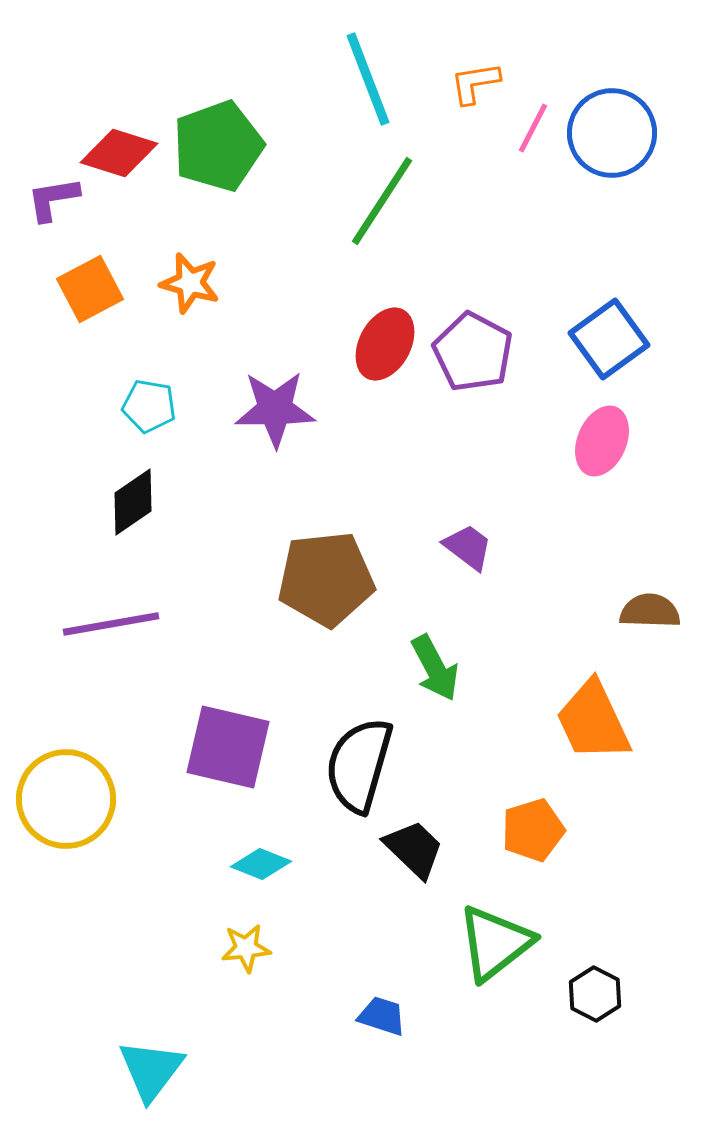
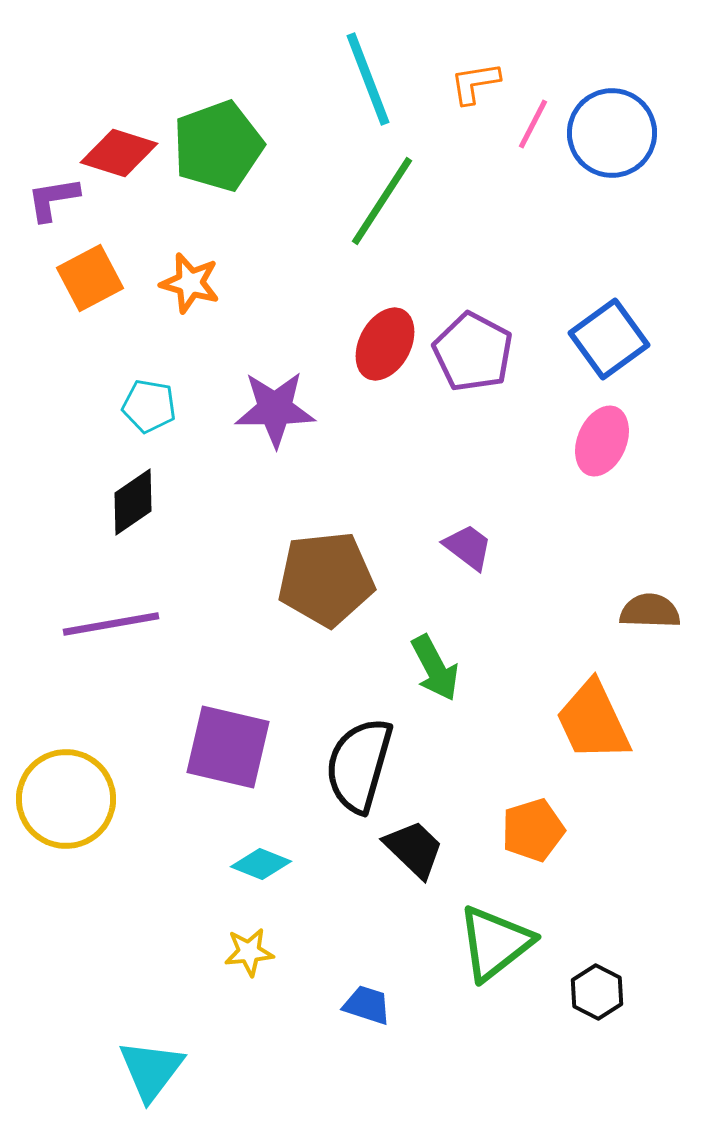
pink line: moved 4 px up
orange square: moved 11 px up
yellow star: moved 3 px right, 4 px down
black hexagon: moved 2 px right, 2 px up
blue trapezoid: moved 15 px left, 11 px up
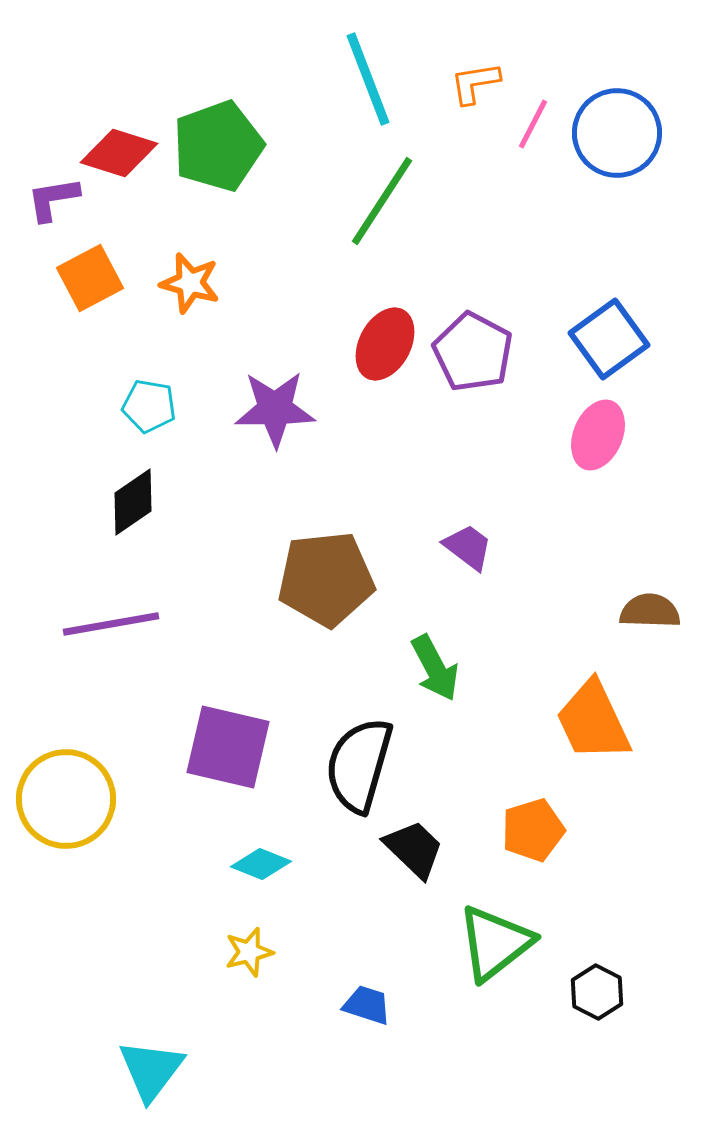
blue circle: moved 5 px right
pink ellipse: moved 4 px left, 6 px up
yellow star: rotated 9 degrees counterclockwise
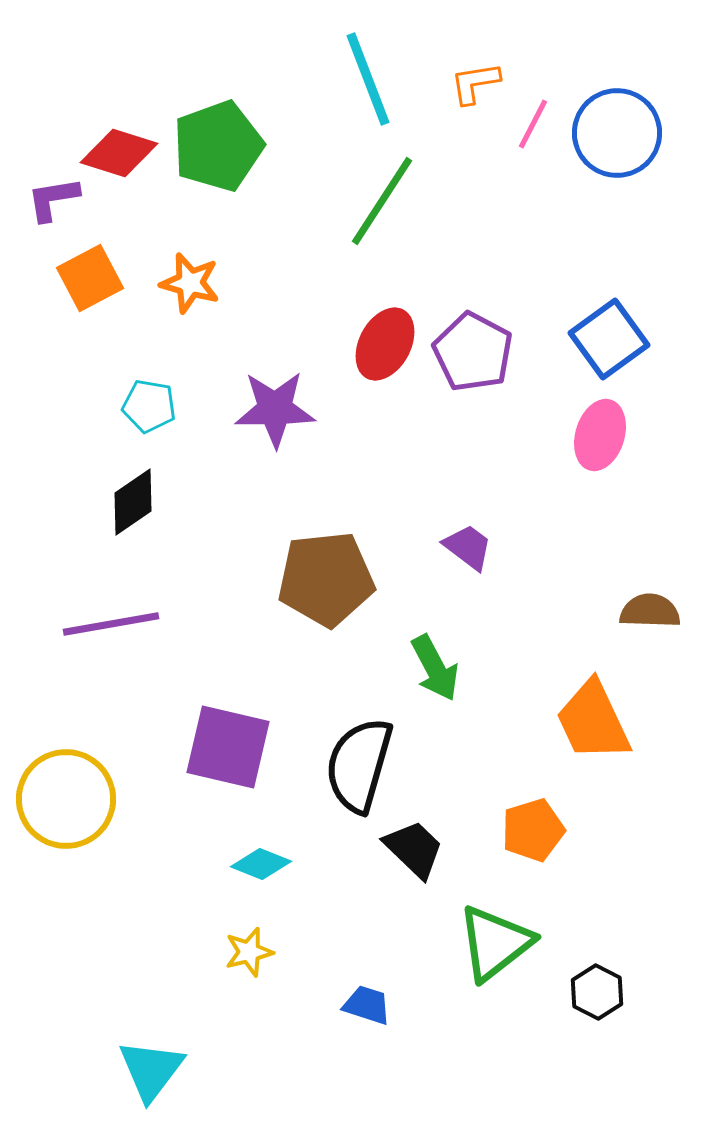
pink ellipse: moved 2 px right; rotated 6 degrees counterclockwise
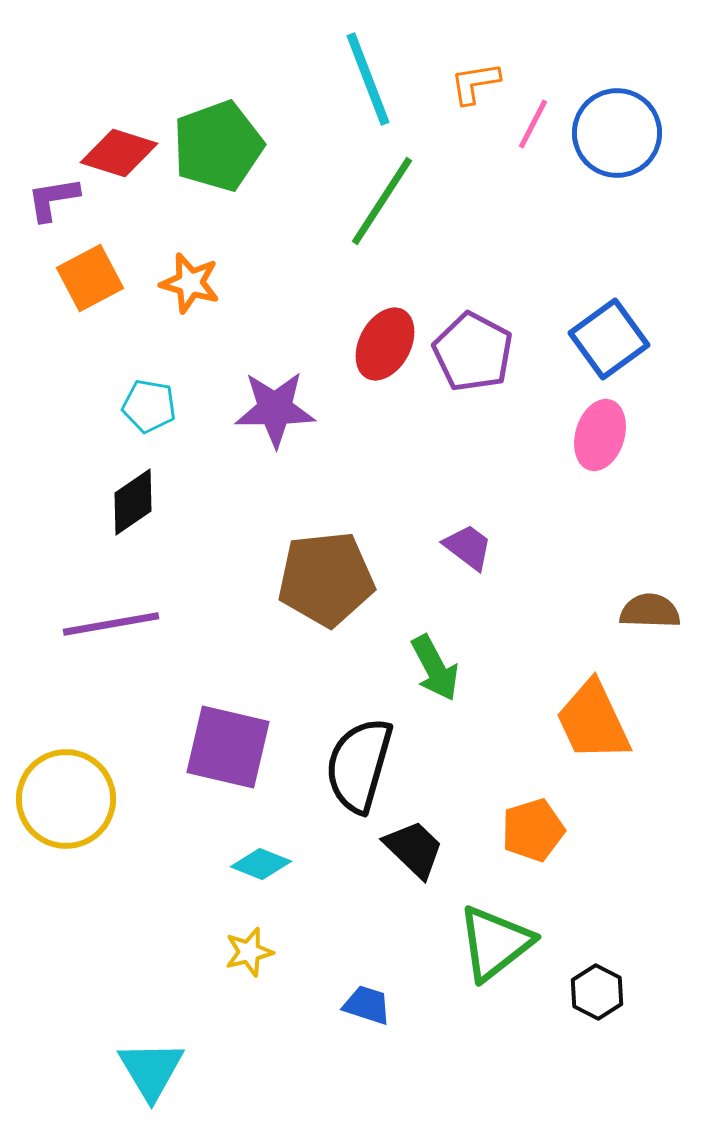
cyan triangle: rotated 8 degrees counterclockwise
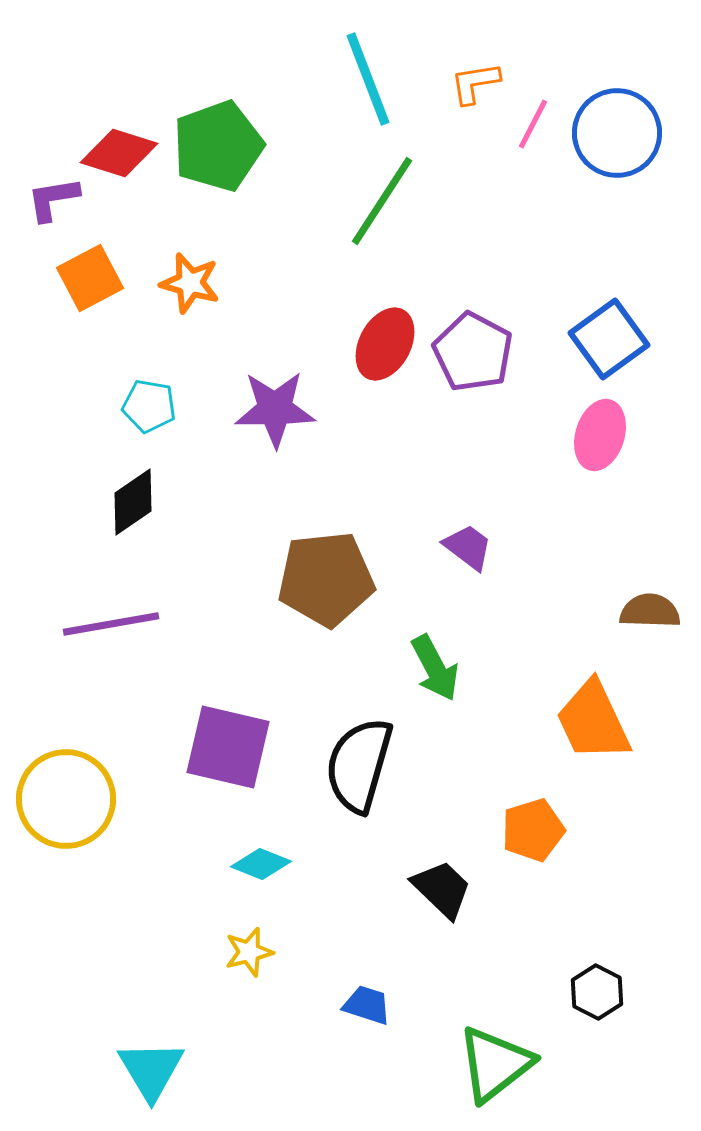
black trapezoid: moved 28 px right, 40 px down
green triangle: moved 121 px down
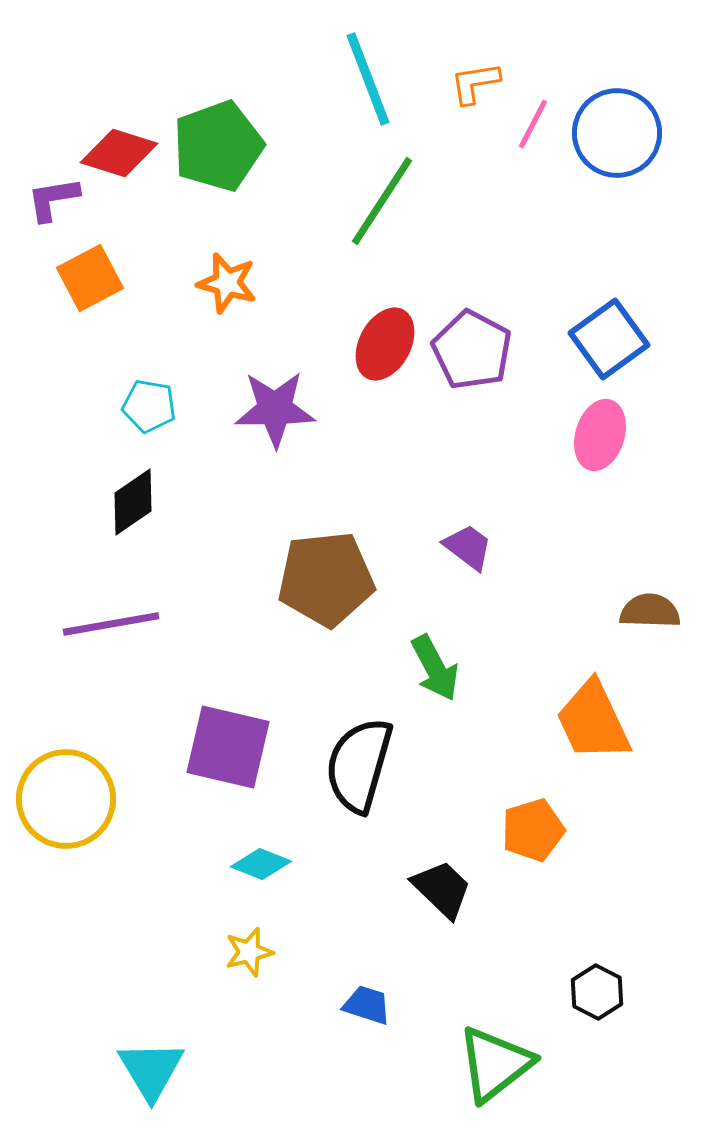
orange star: moved 37 px right
purple pentagon: moved 1 px left, 2 px up
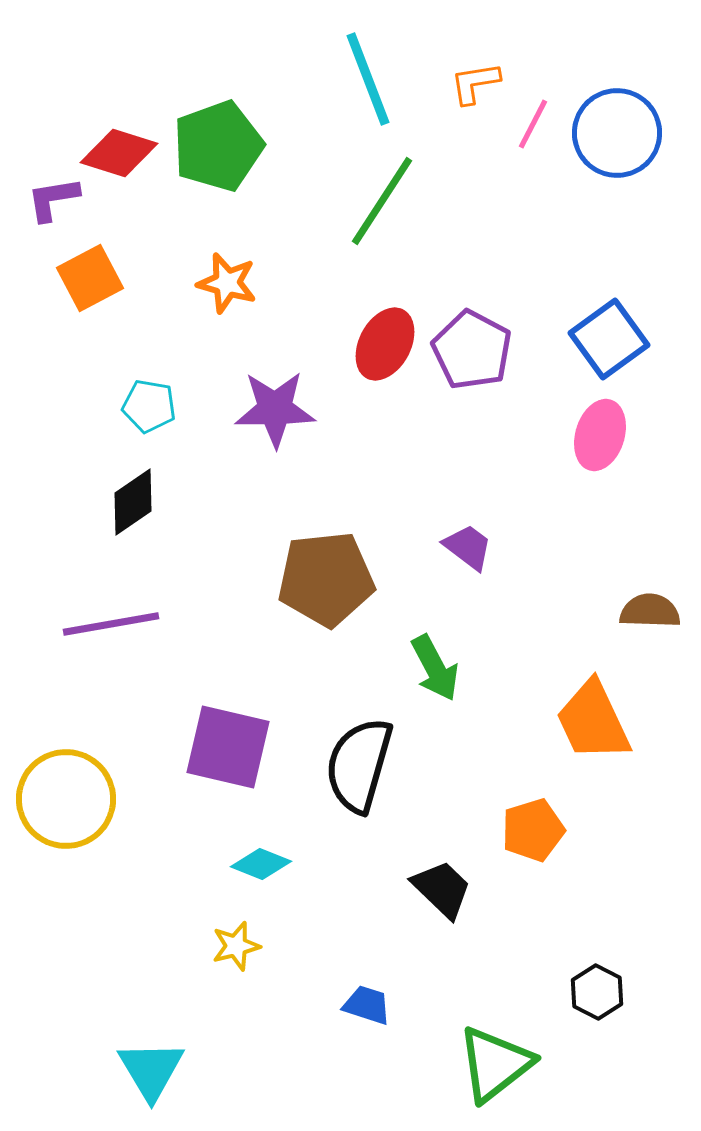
yellow star: moved 13 px left, 6 px up
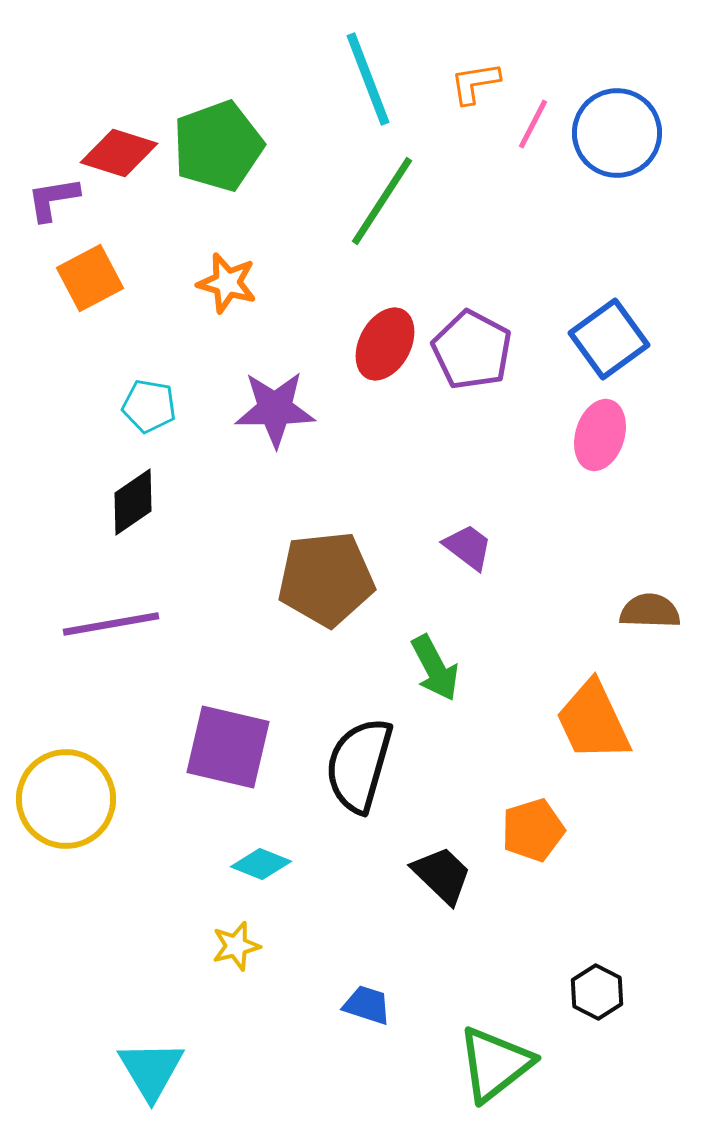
black trapezoid: moved 14 px up
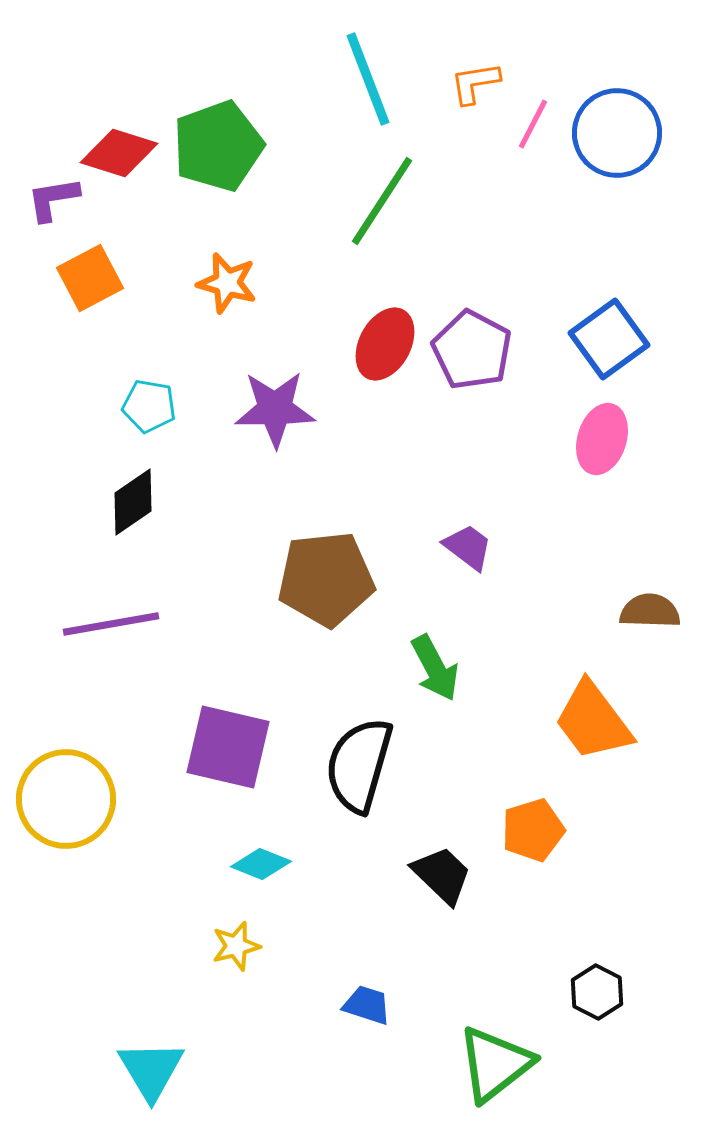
pink ellipse: moved 2 px right, 4 px down
orange trapezoid: rotated 12 degrees counterclockwise
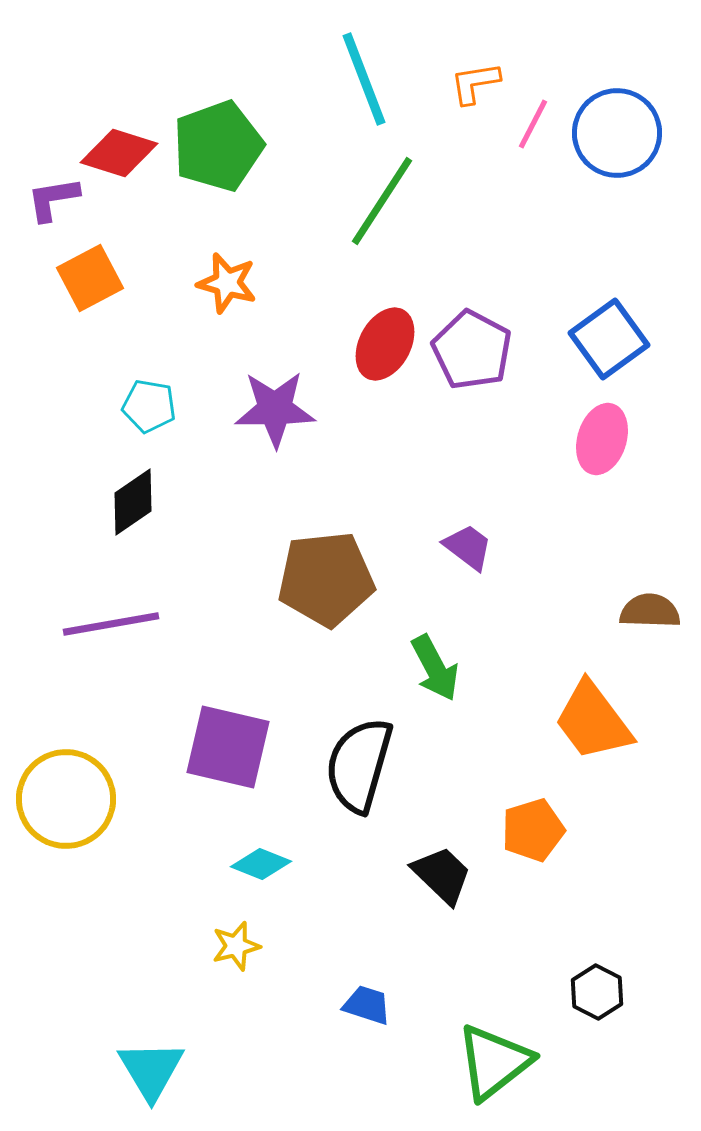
cyan line: moved 4 px left
green triangle: moved 1 px left, 2 px up
